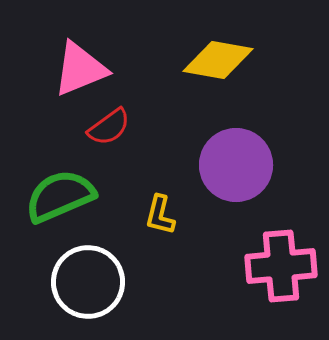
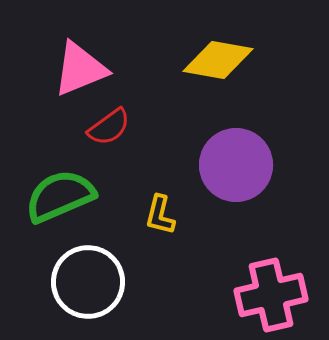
pink cross: moved 10 px left, 29 px down; rotated 8 degrees counterclockwise
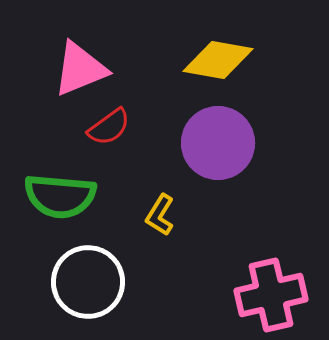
purple circle: moved 18 px left, 22 px up
green semicircle: rotated 152 degrees counterclockwise
yellow L-shape: rotated 18 degrees clockwise
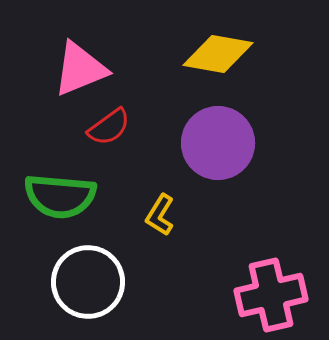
yellow diamond: moved 6 px up
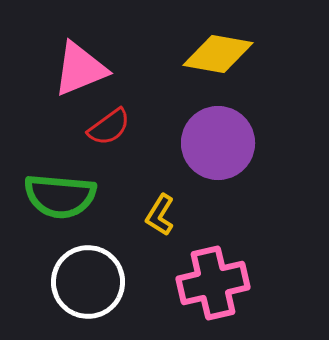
pink cross: moved 58 px left, 12 px up
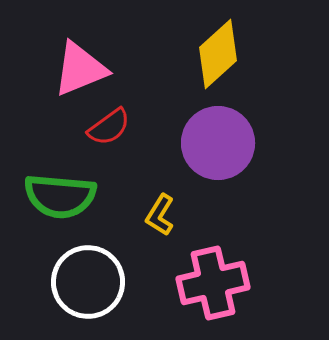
yellow diamond: rotated 52 degrees counterclockwise
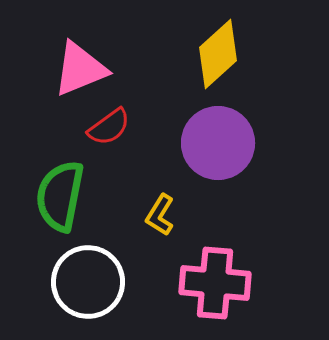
green semicircle: rotated 96 degrees clockwise
pink cross: moved 2 px right; rotated 18 degrees clockwise
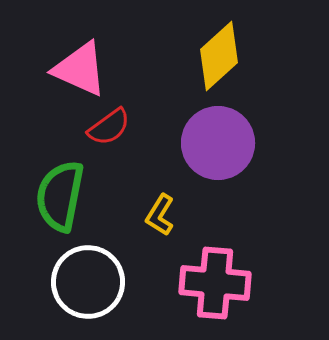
yellow diamond: moved 1 px right, 2 px down
pink triangle: rotated 46 degrees clockwise
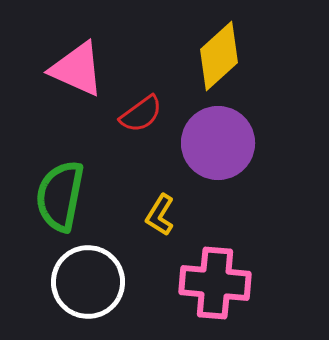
pink triangle: moved 3 px left
red semicircle: moved 32 px right, 13 px up
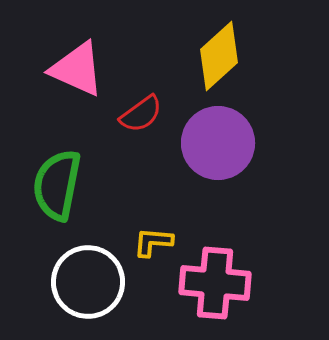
green semicircle: moved 3 px left, 11 px up
yellow L-shape: moved 7 px left, 27 px down; rotated 63 degrees clockwise
